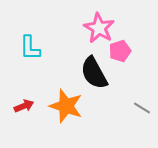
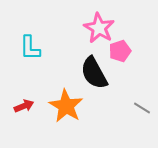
orange star: rotated 12 degrees clockwise
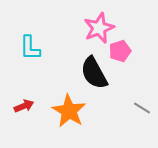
pink star: rotated 20 degrees clockwise
orange star: moved 3 px right, 5 px down
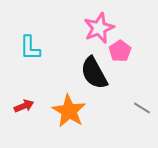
pink pentagon: rotated 15 degrees counterclockwise
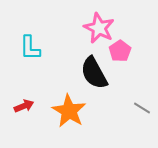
pink star: rotated 24 degrees counterclockwise
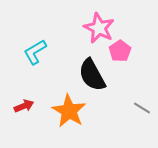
cyan L-shape: moved 5 px right, 4 px down; rotated 60 degrees clockwise
black semicircle: moved 2 px left, 2 px down
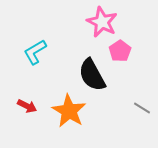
pink star: moved 3 px right, 6 px up
red arrow: moved 3 px right; rotated 48 degrees clockwise
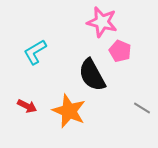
pink star: rotated 12 degrees counterclockwise
pink pentagon: rotated 15 degrees counterclockwise
orange star: rotated 8 degrees counterclockwise
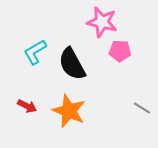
pink pentagon: rotated 20 degrees counterclockwise
black semicircle: moved 20 px left, 11 px up
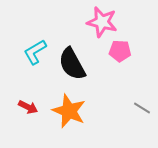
red arrow: moved 1 px right, 1 px down
